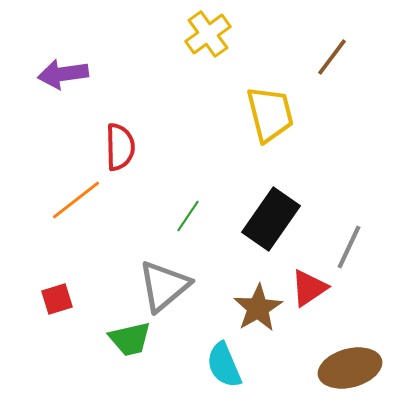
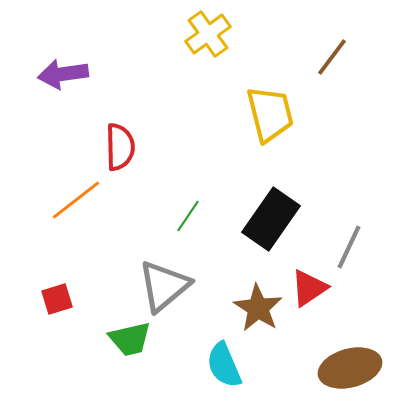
brown star: rotated 9 degrees counterclockwise
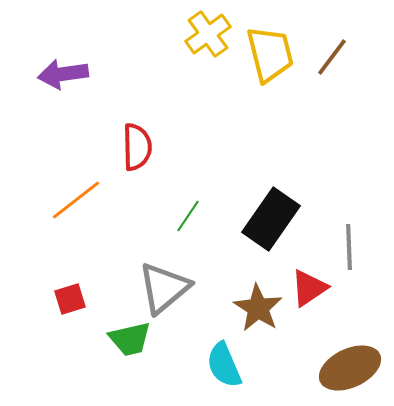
yellow trapezoid: moved 60 px up
red semicircle: moved 17 px right
gray line: rotated 27 degrees counterclockwise
gray triangle: moved 2 px down
red square: moved 13 px right
brown ellipse: rotated 10 degrees counterclockwise
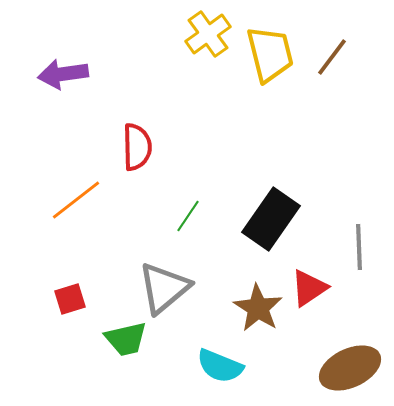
gray line: moved 10 px right
green trapezoid: moved 4 px left
cyan semicircle: moved 4 px left, 1 px down; rotated 45 degrees counterclockwise
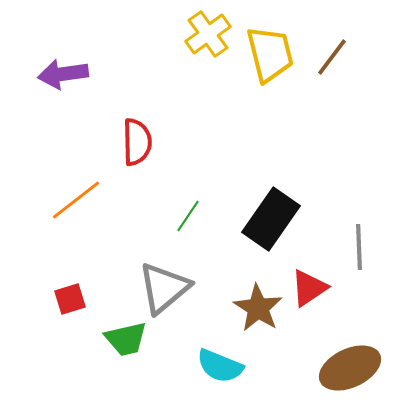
red semicircle: moved 5 px up
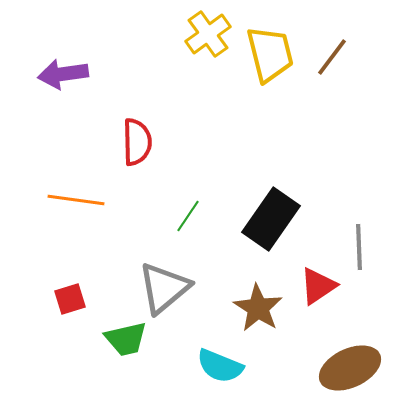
orange line: rotated 46 degrees clockwise
red triangle: moved 9 px right, 2 px up
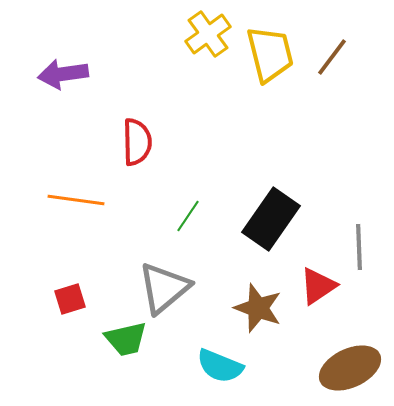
brown star: rotated 12 degrees counterclockwise
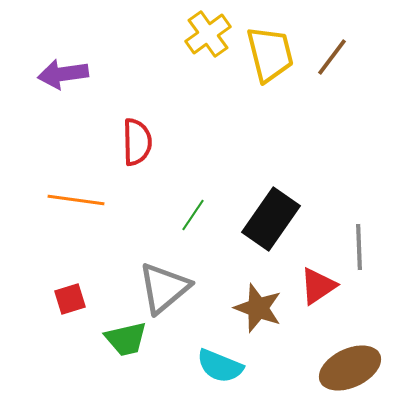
green line: moved 5 px right, 1 px up
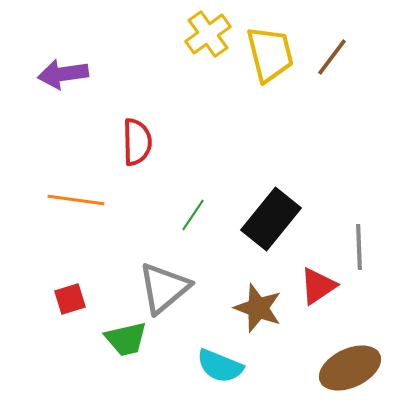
black rectangle: rotated 4 degrees clockwise
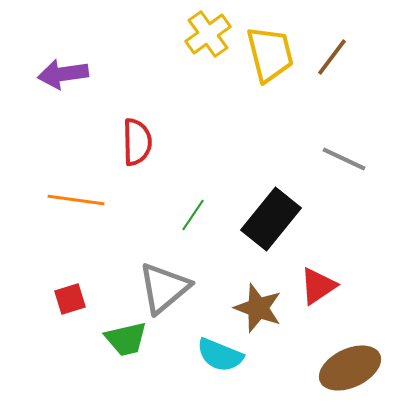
gray line: moved 15 px left, 88 px up; rotated 63 degrees counterclockwise
cyan semicircle: moved 11 px up
